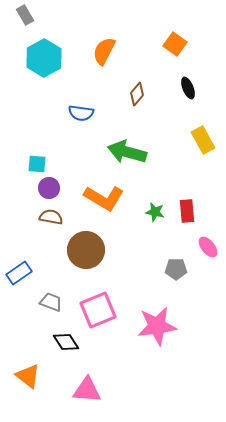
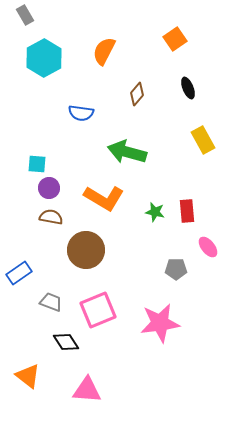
orange square: moved 5 px up; rotated 20 degrees clockwise
pink star: moved 3 px right, 3 px up
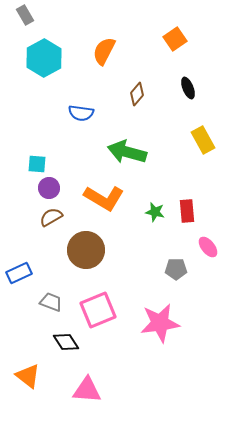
brown semicircle: rotated 40 degrees counterclockwise
blue rectangle: rotated 10 degrees clockwise
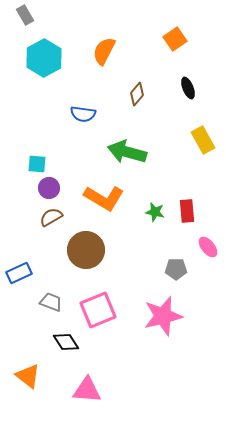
blue semicircle: moved 2 px right, 1 px down
pink star: moved 3 px right, 7 px up; rotated 6 degrees counterclockwise
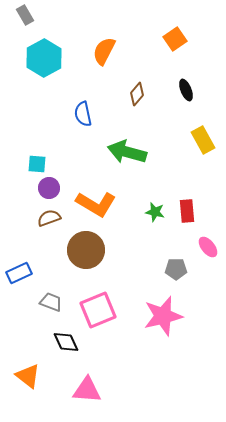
black ellipse: moved 2 px left, 2 px down
blue semicircle: rotated 70 degrees clockwise
orange L-shape: moved 8 px left, 6 px down
brown semicircle: moved 2 px left, 1 px down; rotated 10 degrees clockwise
black diamond: rotated 8 degrees clockwise
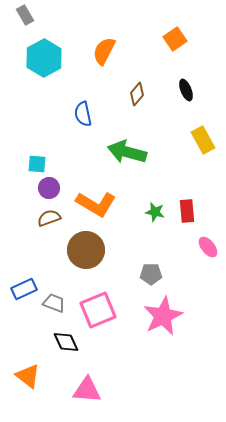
gray pentagon: moved 25 px left, 5 px down
blue rectangle: moved 5 px right, 16 px down
gray trapezoid: moved 3 px right, 1 px down
pink star: rotated 12 degrees counterclockwise
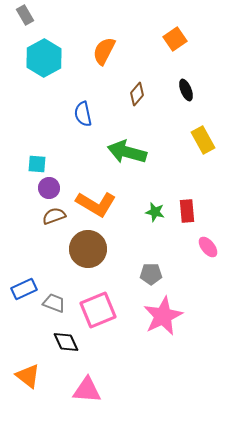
brown semicircle: moved 5 px right, 2 px up
brown circle: moved 2 px right, 1 px up
